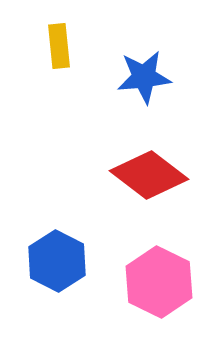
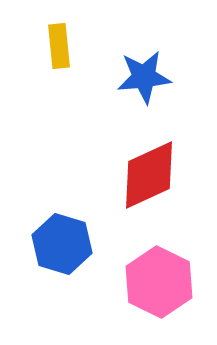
red diamond: rotated 62 degrees counterclockwise
blue hexagon: moved 5 px right, 17 px up; rotated 10 degrees counterclockwise
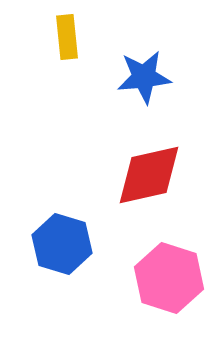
yellow rectangle: moved 8 px right, 9 px up
red diamond: rotated 12 degrees clockwise
pink hexagon: moved 10 px right, 4 px up; rotated 8 degrees counterclockwise
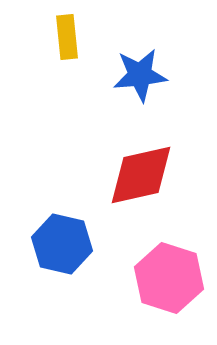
blue star: moved 4 px left, 2 px up
red diamond: moved 8 px left
blue hexagon: rotated 4 degrees counterclockwise
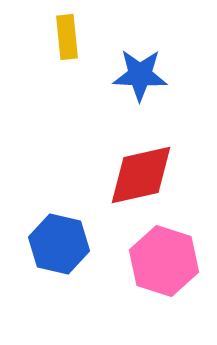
blue star: rotated 8 degrees clockwise
blue hexagon: moved 3 px left
pink hexagon: moved 5 px left, 17 px up
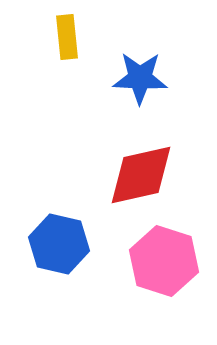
blue star: moved 3 px down
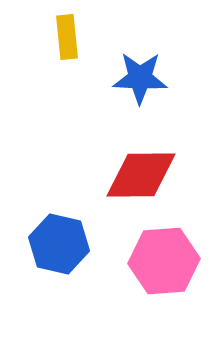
red diamond: rotated 12 degrees clockwise
pink hexagon: rotated 22 degrees counterclockwise
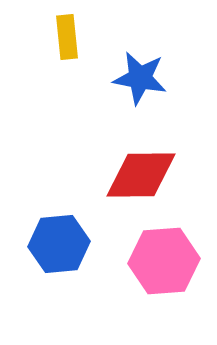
blue star: rotated 8 degrees clockwise
blue hexagon: rotated 18 degrees counterclockwise
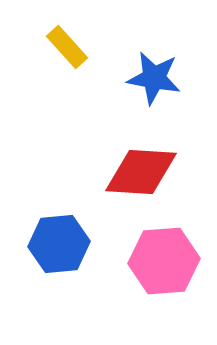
yellow rectangle: moved 10 px down; rotated 36 degrees counterclockwise
blue star: moved 14 px right
red diamond: moved 3 px up; rotated 4 degrees clockwise
